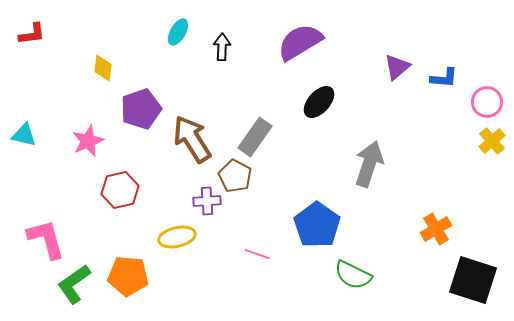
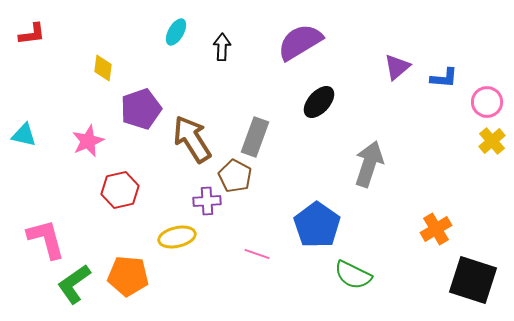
cyan ellipse: moved 2 px left
gray rectangle: rotated 15 degrees counterclockwise
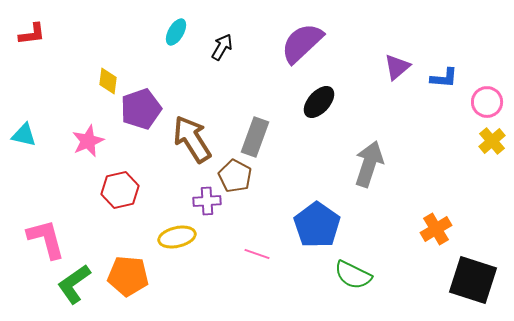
purple semicircle: moved 2 px right, 1 px down; rotated 12 degrees counterclockwise
black arrow: rotated 28 degrees clockwise
yellow diamond: moved 5 px right, 13 px down
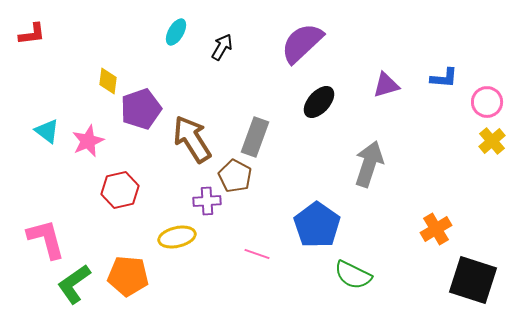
purple triangle: moved 11 px left, 18 px down; rotated 24 degrees clockwise
cyan triangle: moved 23 px right, 4 px up; rotated 24 degrees clockwise
